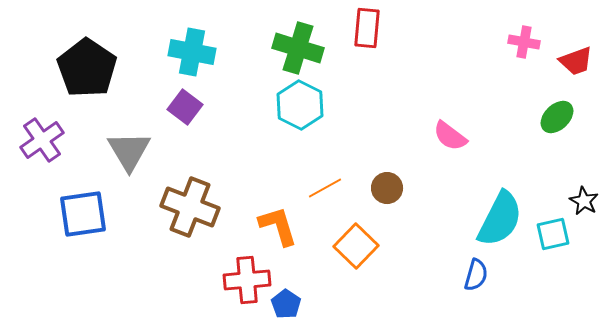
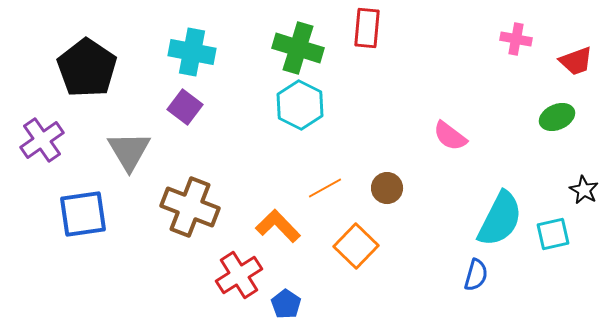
pink cross: moved 8 px left, 3 px up
green ellipse: rotated 20 degrees clockwise
black star: moved 11 px up
orange L-shape: rotated 27 degrees counterclockwise
red cross: moved 8 px left, 5 px up; rotated 27 degrees counterclockwise
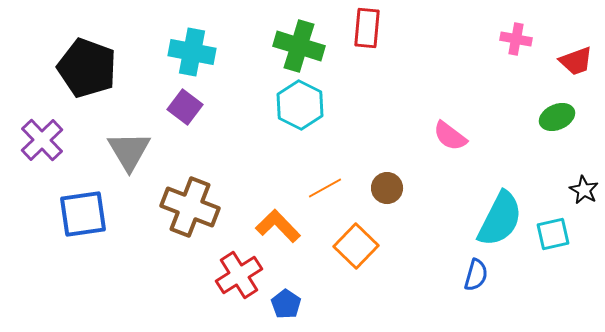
green cross: moved 1 px right, 2 px up
black pentagon: rotated 14 degrees counterclockwise
purple cross: rotated 9 degrees counterclockwise
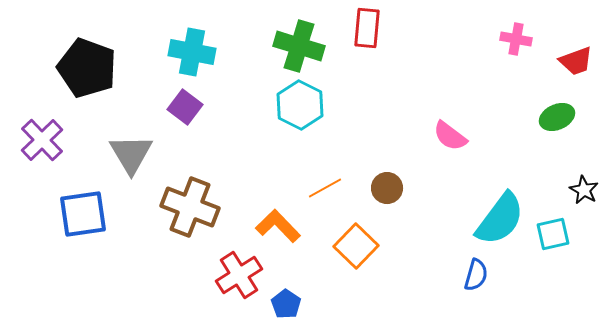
gray triangle: moved 2 px right, 3 px down
cyan semicircle: rotated 10 degrees clockwise
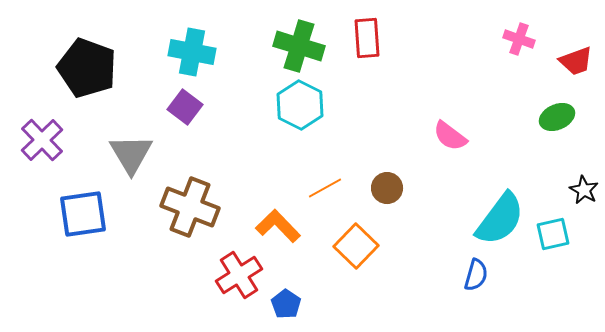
red rectangle: moved 10 px down; rotated 9 degrees counterclockwise
pink cross: moved 3 px right; rotated 8 degrees clockwise
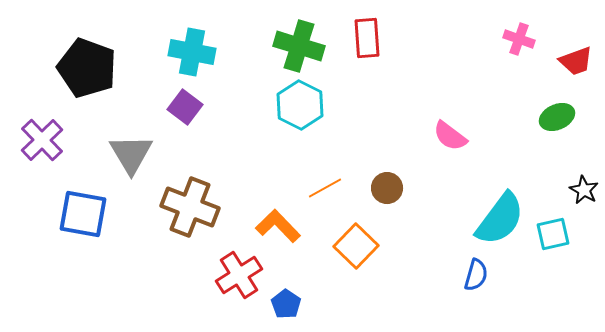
blue square: rotated 18 degrees clockwise
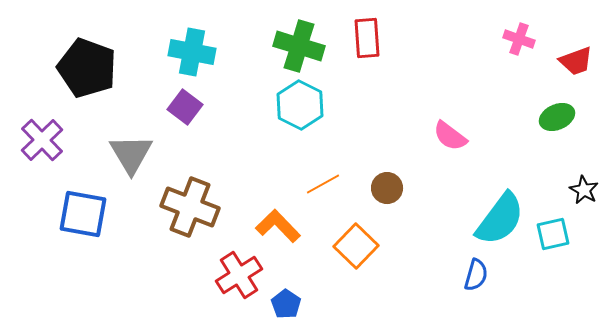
orange line: moved 2 px left, 4 px up
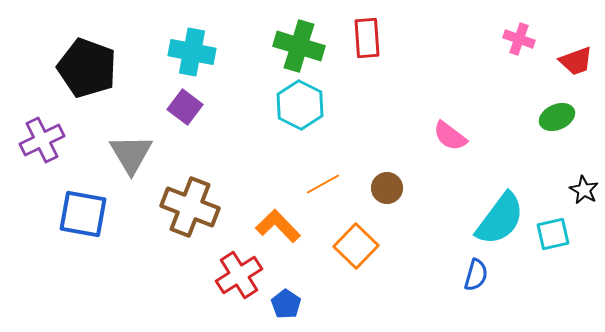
purple cross: rotated 18 degrees clockwise
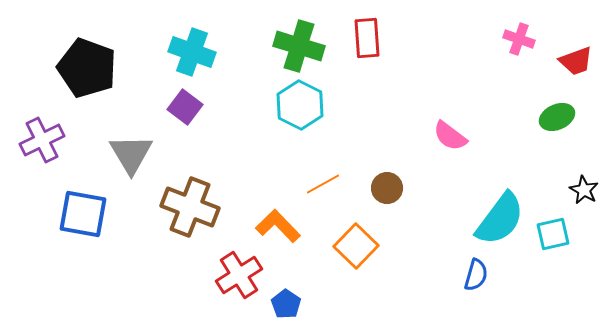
cyan cross: rotated 9 degrees clockwise
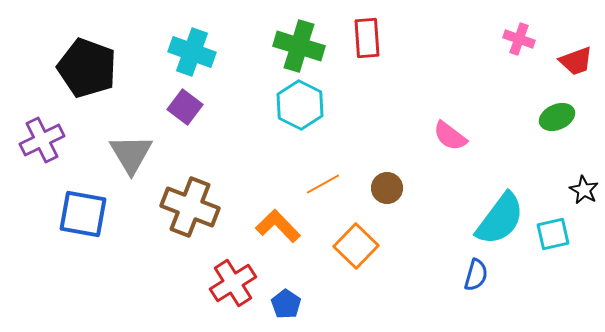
red cross: moved 6 px left, 8 px down
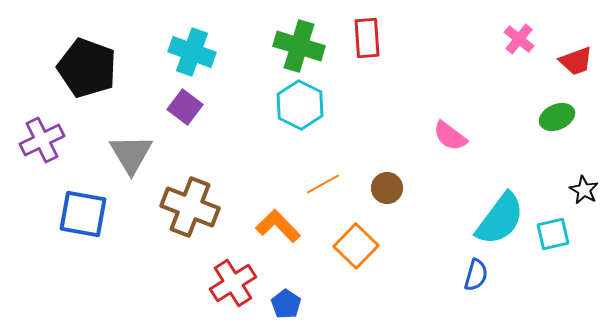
pink cross: rotated 20 degrees clockwise
